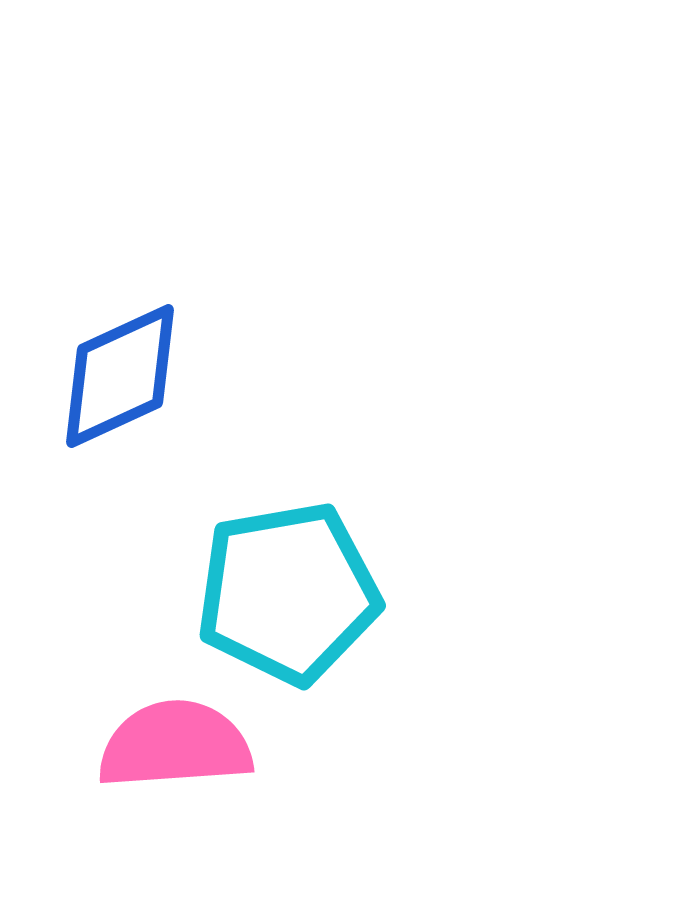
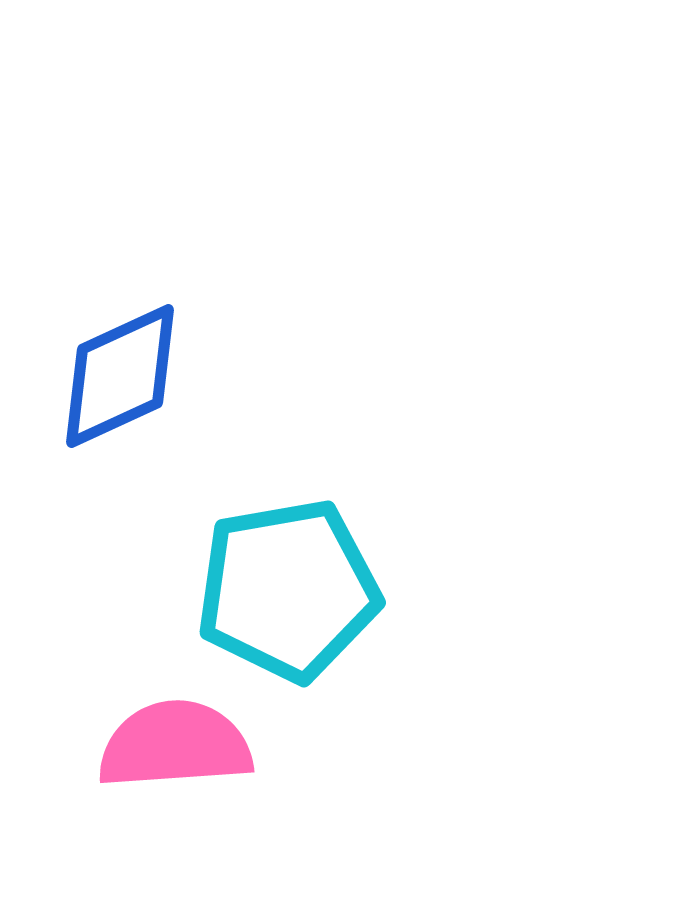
cyan pentagon: moved 3 px up
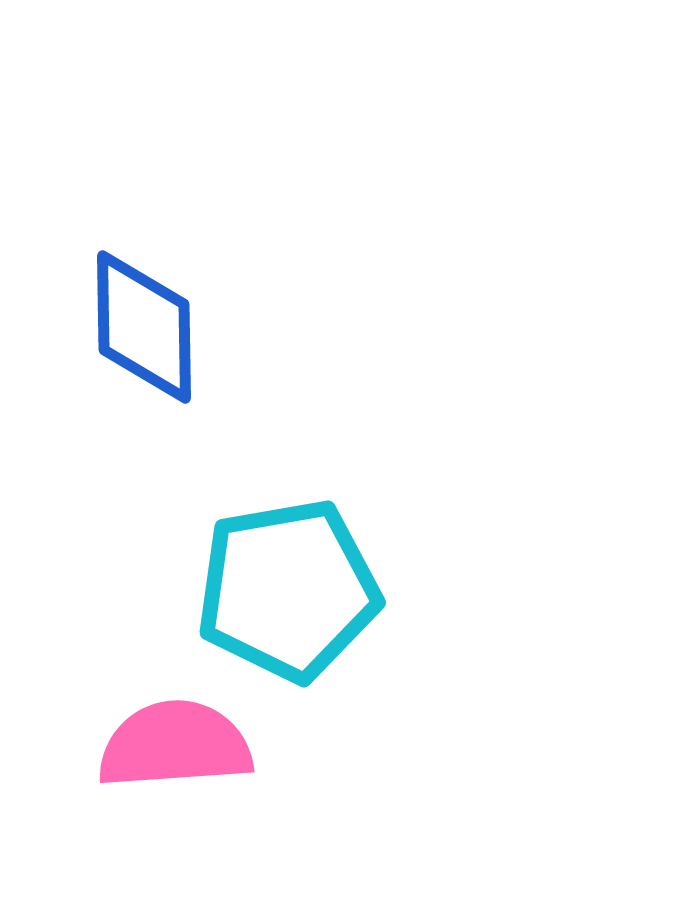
blue diamond: moved 24 px right, 49 px up; rotated 66 degrees counterclockwise
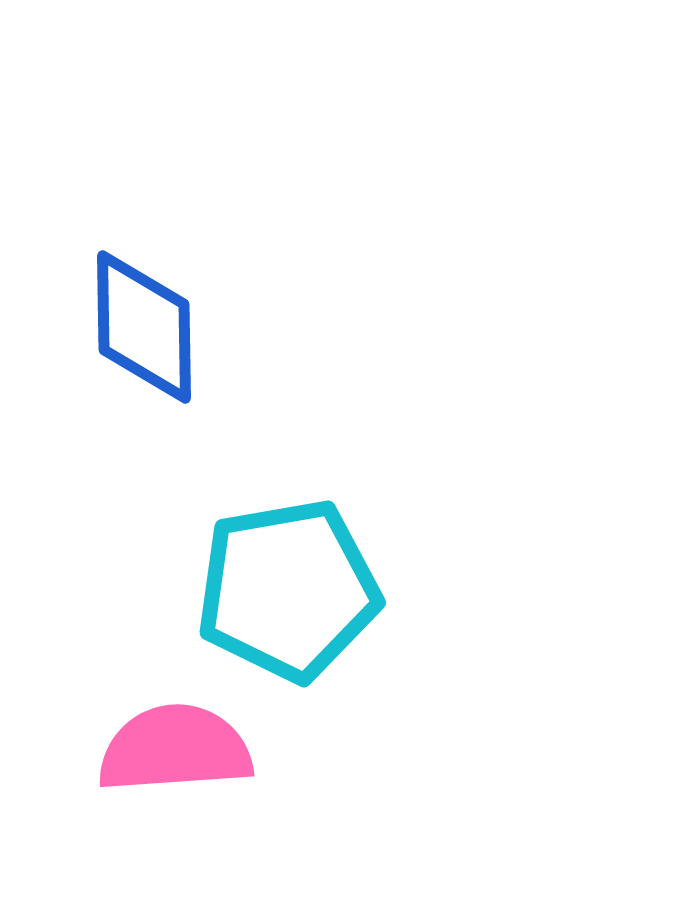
pink semicircle: moved 4 px down
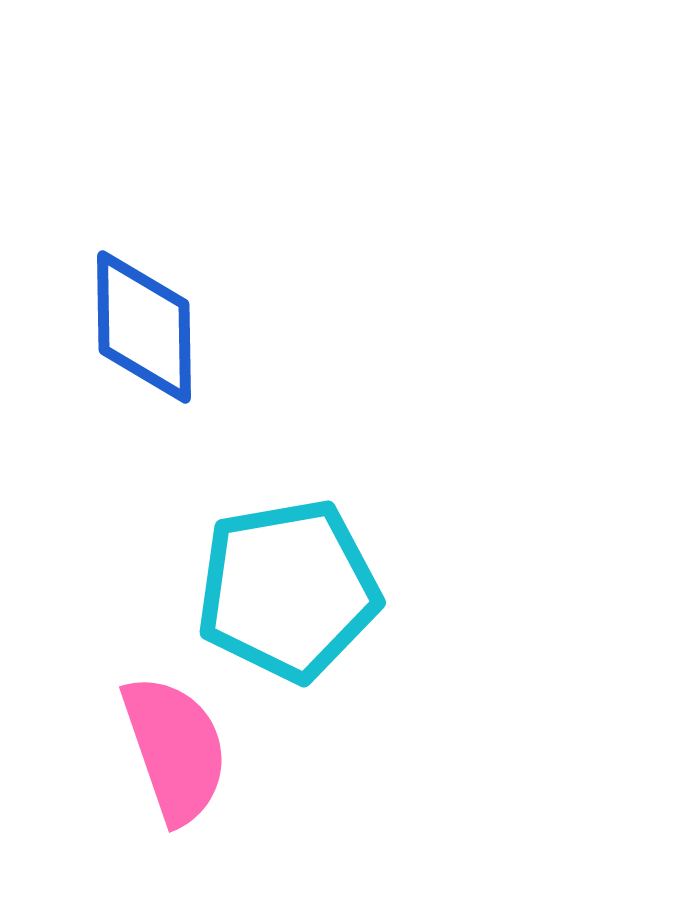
pink semicircle: rotated 75 degrees clockwise
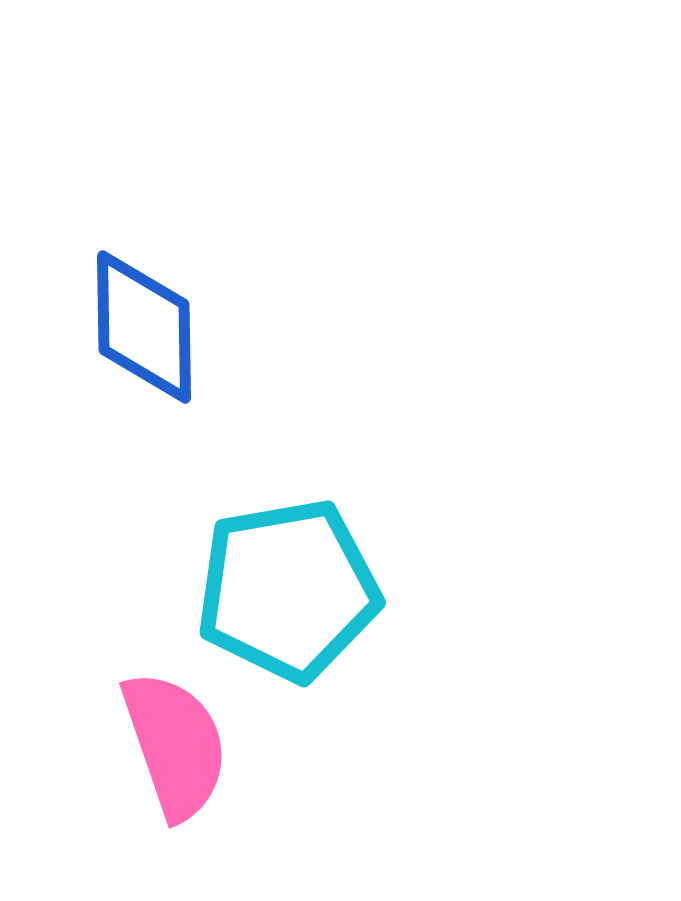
pink semicircle: moved 4 px up
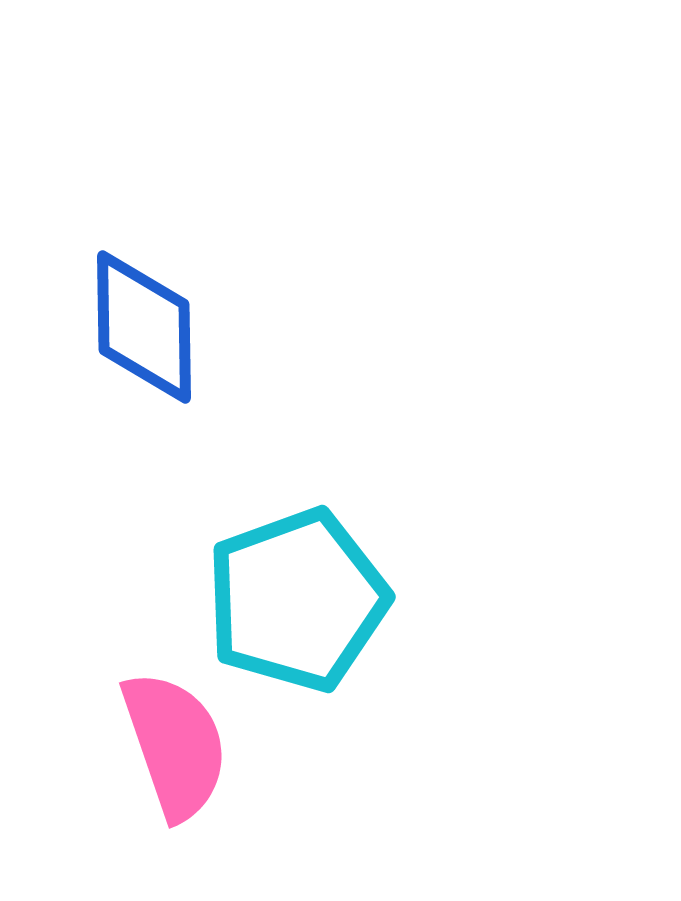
cyan pentagon: moved 9 px right, 10 px down; rotated 10 degrees counterclockwise
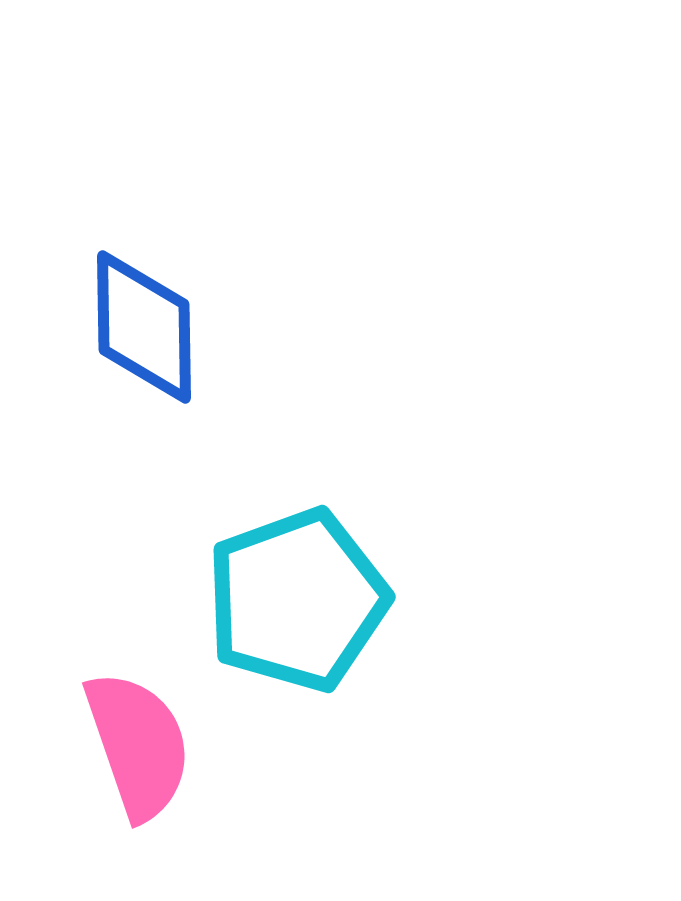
pink semicircle: moved 37 px left
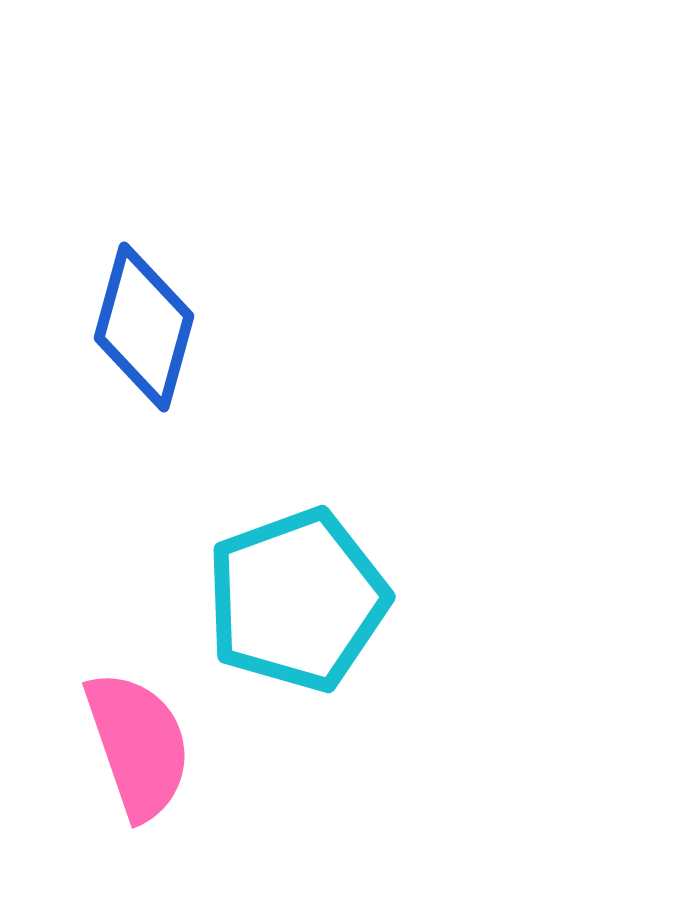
blue diamond: rotated 16 degrees clockwise
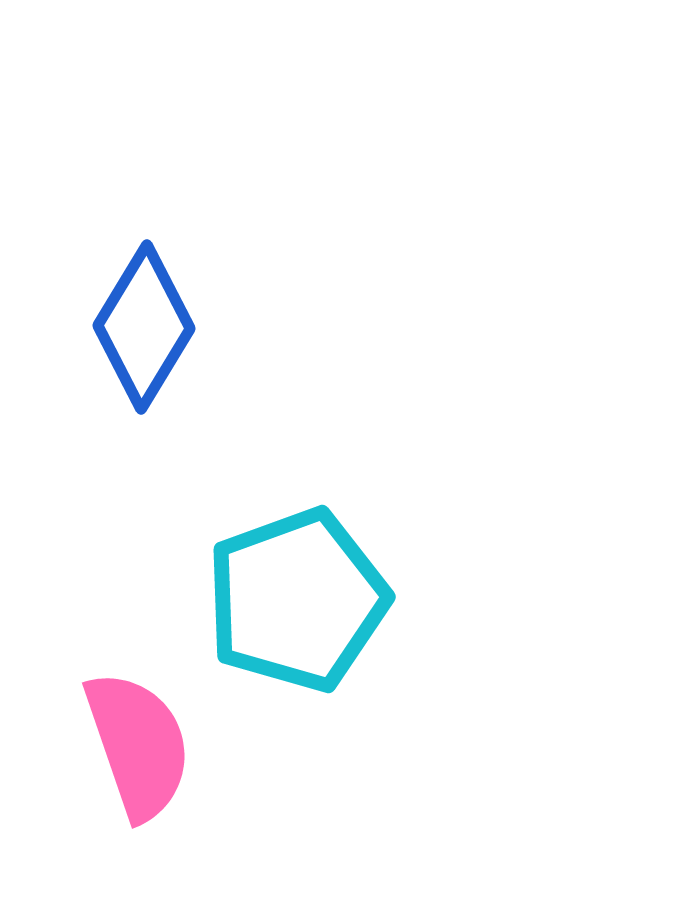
blue diamond: rotated 16 degrees clockwise
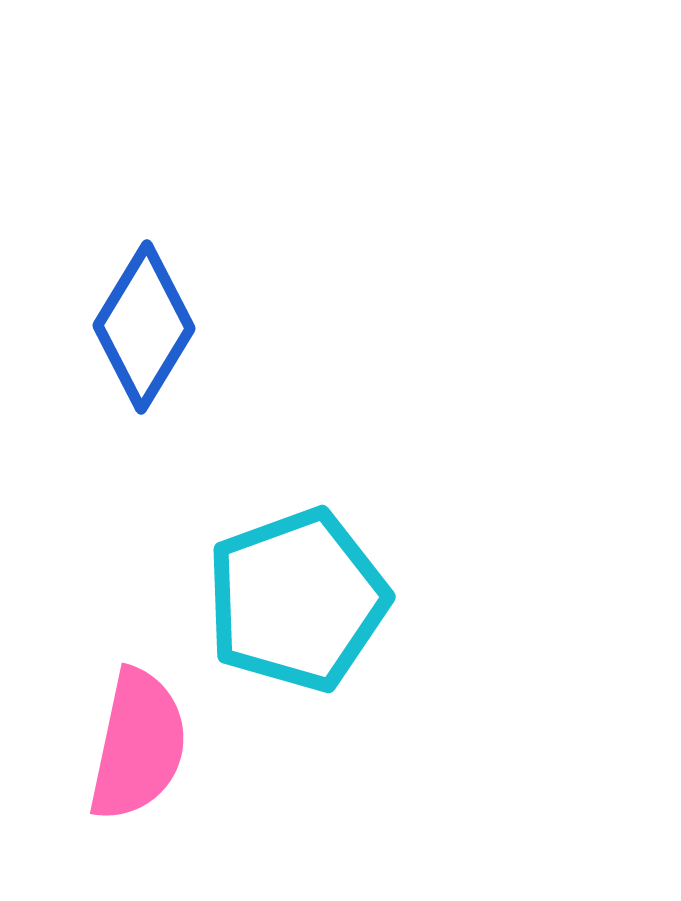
pink semicircle: rotated 31 degrees clockwise
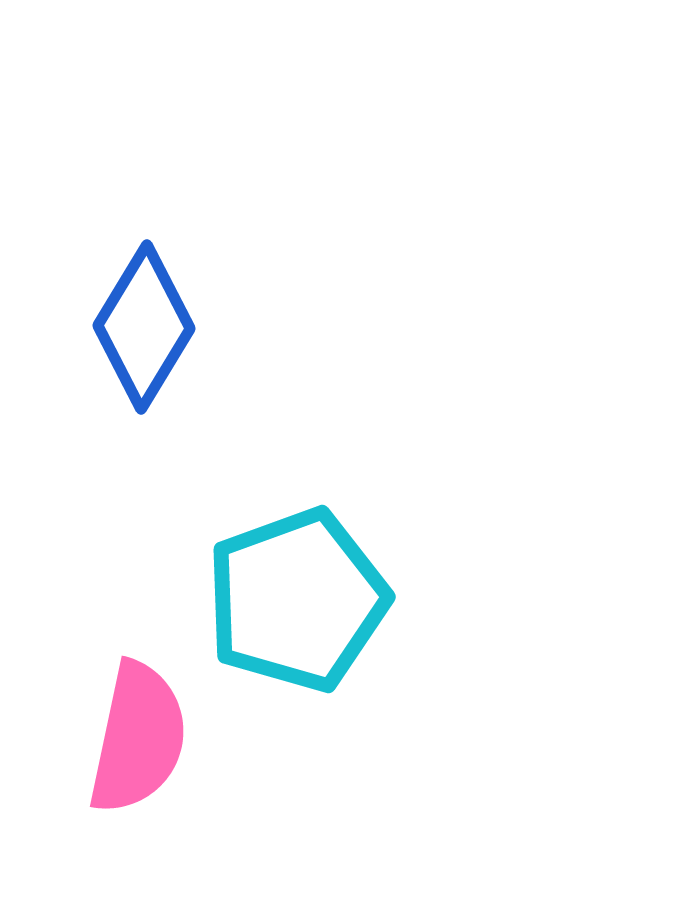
pink semicircle: moved 7 px up
